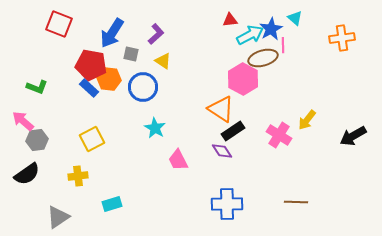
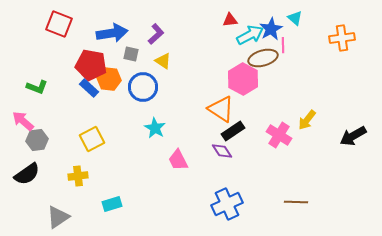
blue arrow: rotated 132 degrees counterclockwise
blue cross: rotated 24 degrees counterclockwise
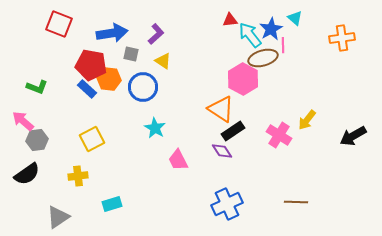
cyan arrow: rotated 100 degrees counterclockwise
blue rectangle: moved 2 px left, 1 px down
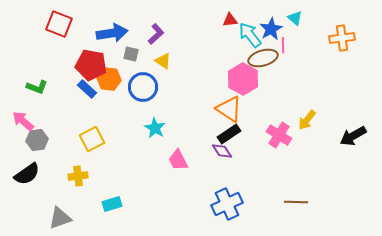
orange triangle: moved 8 px right
black rectangle: moved 4 px left, 3 px down
gray triangle: moved 2 px right, 1 px down; rotated 15 degrees clockwise
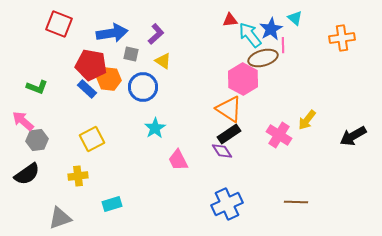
cyan star: rotated 10 degrees clockwise
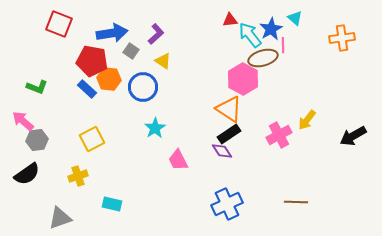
gray square: moved 3 px up; rotated 21 degrees clockwise
red pentagon: moved 1 px right, 4 px up
pink cross: rotated 30 degrees clockwise
yellow cross: rotated 12 degrees counterclockwise
cyan rectangle: rotated 30 degrees clockwise
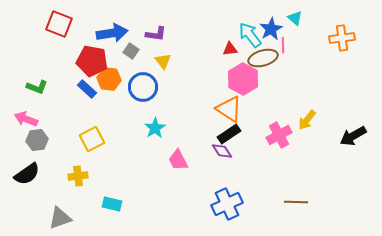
red triangle: moved 29 px down
purple L-shape: rotated 50 degrees clockwise
yellow triangle: rotated 18 degrees clockwise
pink arrow: moved 3 px right, 2 px up; rotated 20 degrees counterclockwise
yellow cross: rotated 12 degrees clockwise
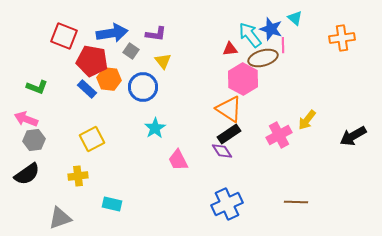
red square: moved 5 px right, 12 px down
blue star: rotated 25 degrees counterclockwise
gray hexagon: moved 3 px left
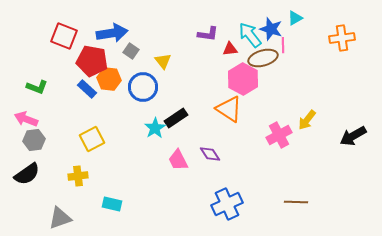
cyan triangle: rotated 49 degrees clockwise
purple L-shape: moved 52 px right
black rectangle: moved 53 px left, 16 px up
purple diamond: moved 12 px left, 3 px down
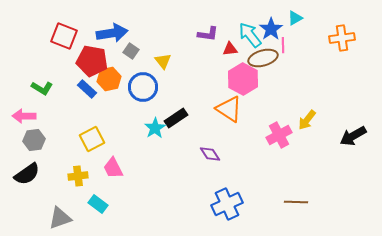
blue star: rotated 20 degrees clockwise
orange hexagon: rotated 20 degrees counterclockwise
green L-shape: moved 5 px right, 1 px down; rotated 10 degrees clockwise
pink arrow: moved 2 px left, 3 px up; rotated 20 degrees counterclockwise
pink trapezoid: moved 65 px left, 8 px down
cyan rectangle: moved 14 px left; rotated 24 degrees clockwise
